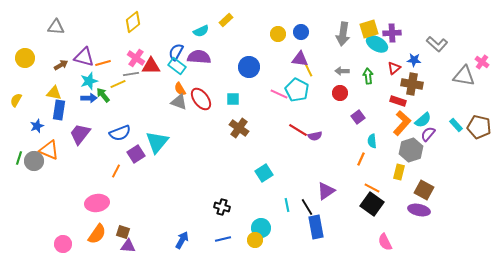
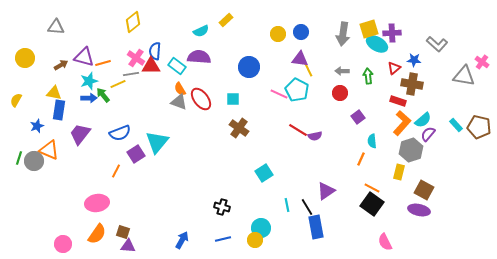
blue semicircle at (176, 52): moved 21 px left, 1 px up; rotated 24 degrees counterclockwise
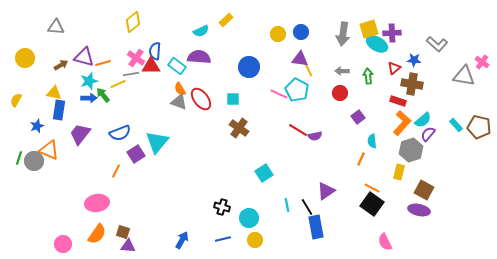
cyan circle at (261, 228): moved 12 px left, 10 px up
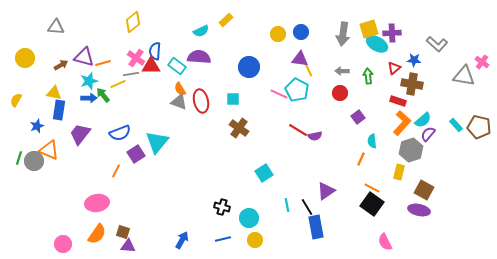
red ellipse at (201, 99): moved 2 px down; rotated 25 degrees clockwise
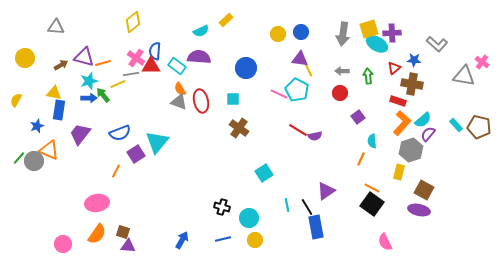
blue circle at (249, 67): moved 3 px left, 1 px down
green line at (19, 158): rotated 24 degrees clockwise
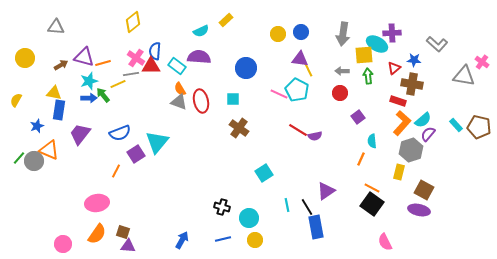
yellow square at (369, 29): moved 5 px left, 26 px down; rotated 12 degrees clockwise
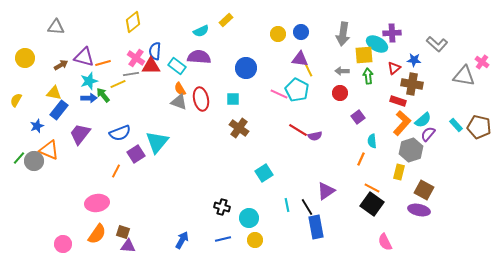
red ellipse at (201, 101): moved 2 px up
blue rectangle at (59, 110): rotated 30 degrees clockwise
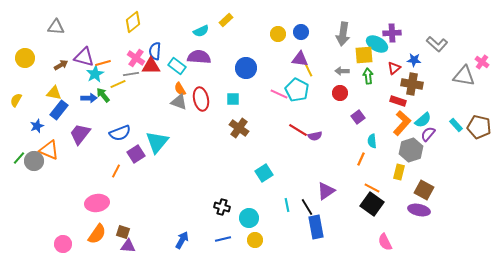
cyan star at (89, 81): moved 6 px right, 7 px up; rotated 12 degrees counterclockwise
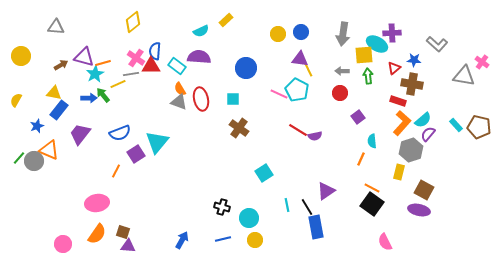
yellow circle at (25, 58): moved 4 px left, 2 px up
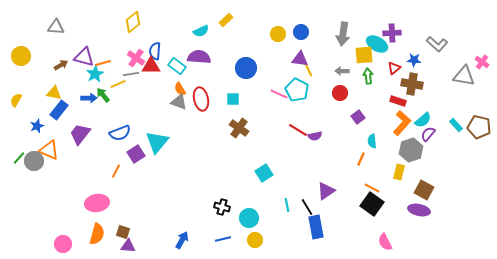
orange semicircle at (97, 234): rotated 20 degrees counterclockwise
